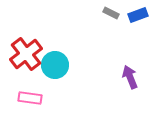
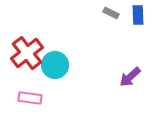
blue rectangle: rotated 72 degrees counterclockwise
red cross: moved 1 px right, 1 px up
purple arrow: rotated 110 degrees counterclockwise
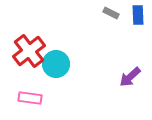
red cross: moved 2 px right, 2 px up
cyan circle: moved 1 px right, 1 px up
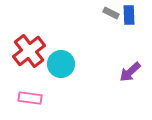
blue rectangle: moved 9 px left
cyan circle: moved 5 px right
purple arrow: moved 5 px up
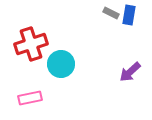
blue rectangle: rotated 12 degrees clockwise
red cross: moved 2 px right, 7 px up; rotated 20 degrees clockwise
pink rectangle: rotated 20 degrees counterclockwise
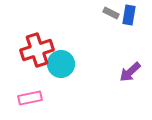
red cross: moved 6 px right, 6 px down
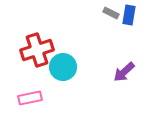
cyan circle: moved 2 px right, 3 px down
purple arrow: moved 6 px left
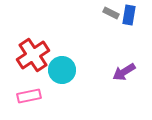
red cross: moved 4 px left, 5 px down; rotated 16 degrees counterclockwise
cyan circle: moved 1 px left, 3 px down
purple arrow: rotated 10 degrees clockwise
pink rectangle: moved 1 px left, 2 px up
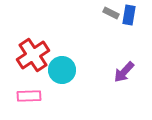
purple arrow: rotated 15 degrees counterclockwise
pink rectangle: rotated 10 degrees clockwise
